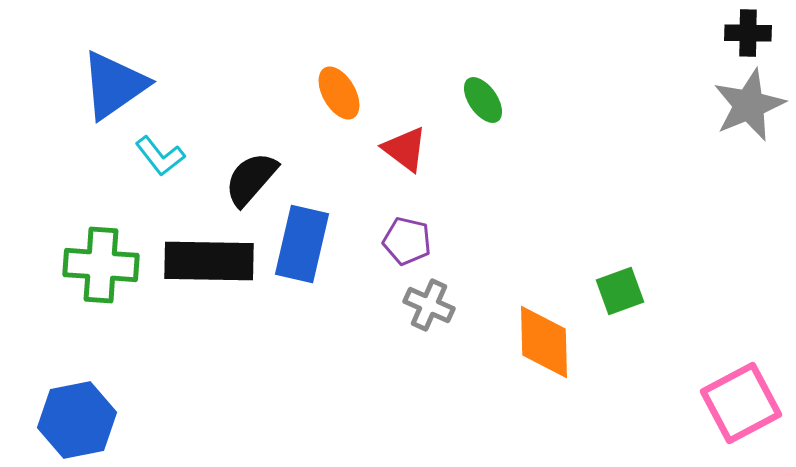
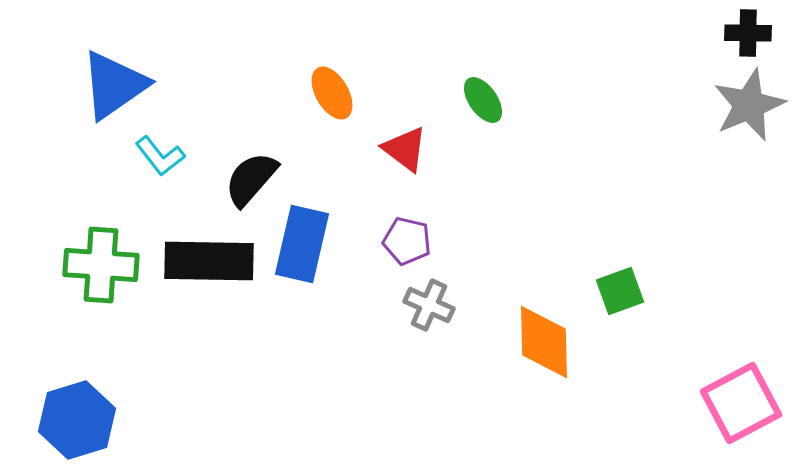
orange ellipse: moved 7 px left
blue hexagon: rotated 6 degrees counterclockwise
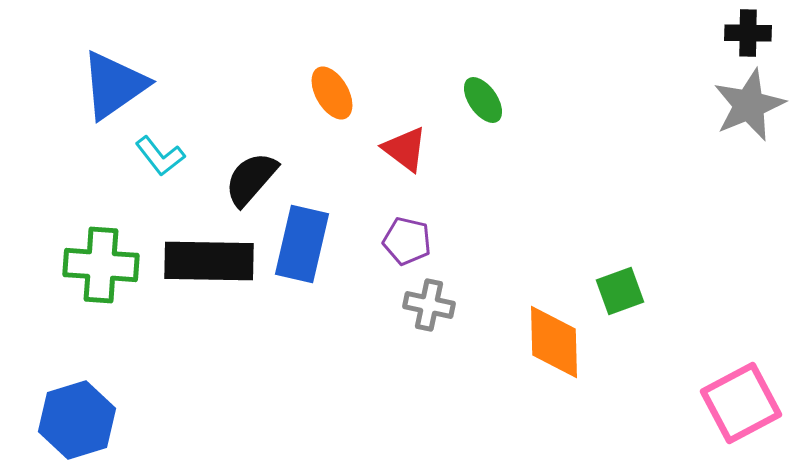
gray cross: rotated 12 degrees counterclockwise
orange diamond: moved 10 px right
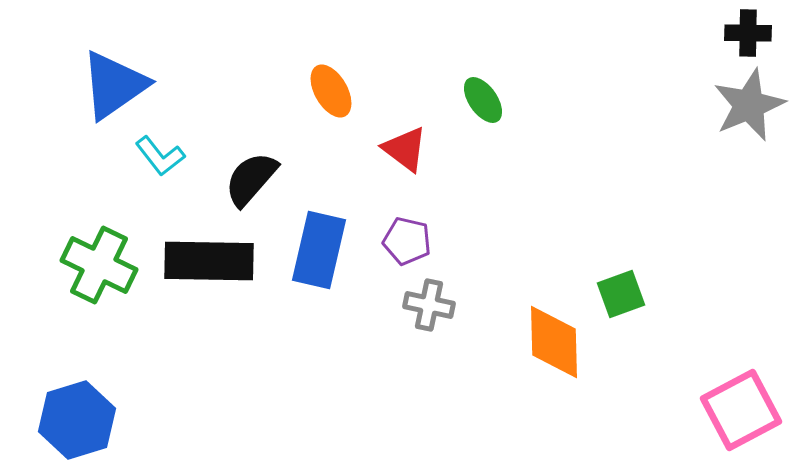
orange ellipse: moved 1 px left, 2 px up
blue rectangle: moved 17 px right, 6 px down
green cross: moved 2 px left; rotated 22 degrees clockwise
green square: moved 1 px right, 3 px down
pink square: moved 7 px down
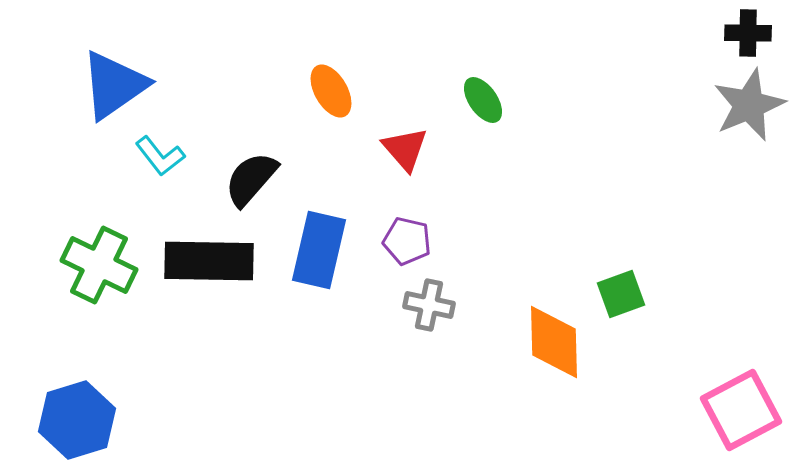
red triangle: rotated 12 degrees clockwise
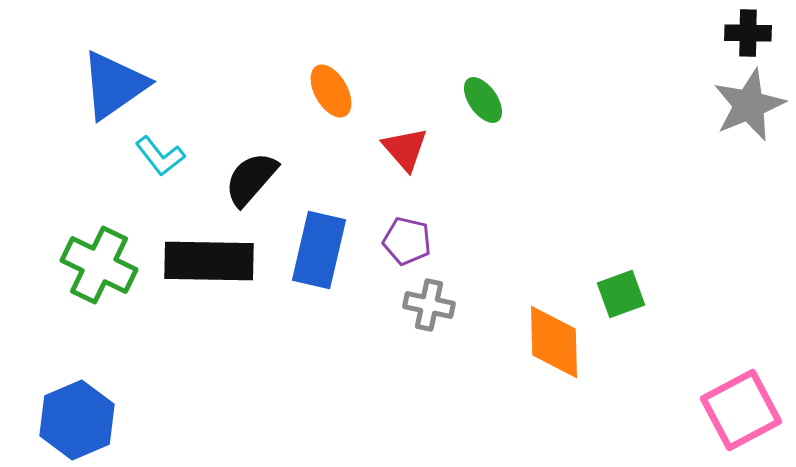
blue hexagon: rotated 6 degrees counterclockwise
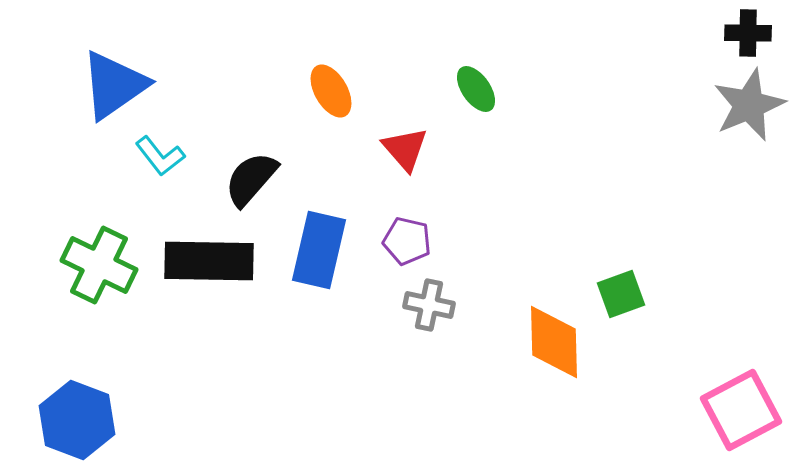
green ellipse: moved 7 px left, 11 px up
blue hexagon: rotated 16 degrees counterclockwise
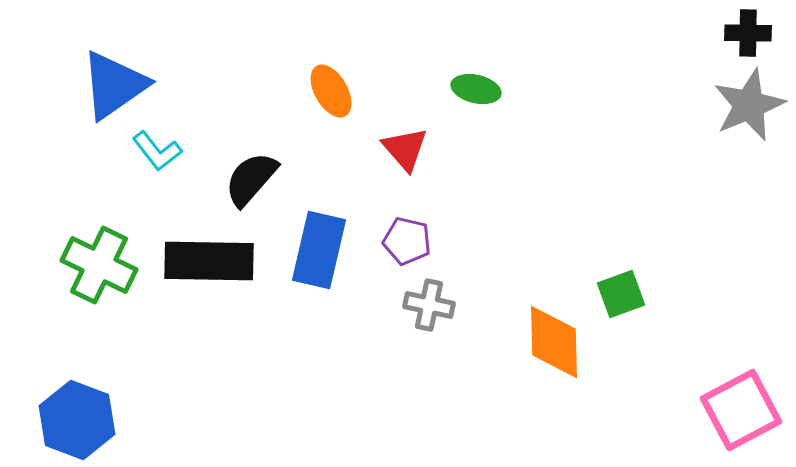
green ellipse: rotated 42 degrees counterclockwise
cyan L-shape: moved 3 px left, 5 px up
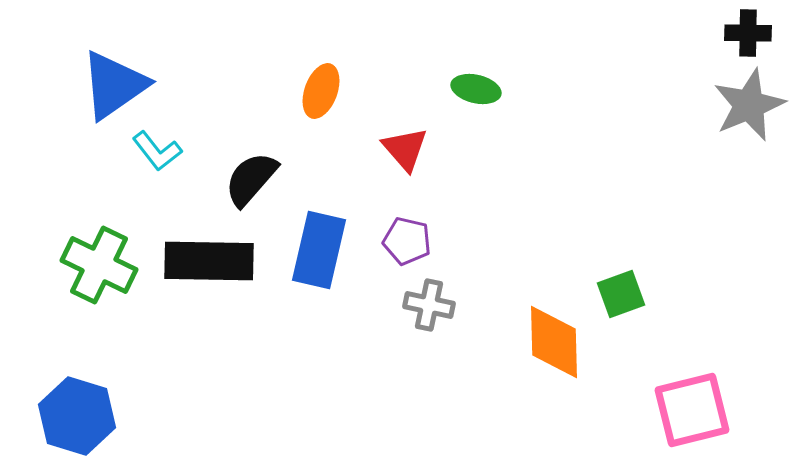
orange ellipse: moved 10 px left; rotated 50 degrees clockwise
pink square: moved 49 px left; rotated 14 degrees clockwise
blue hexagon: moved 4 px up; rotated 4 degrees counterclockwise
